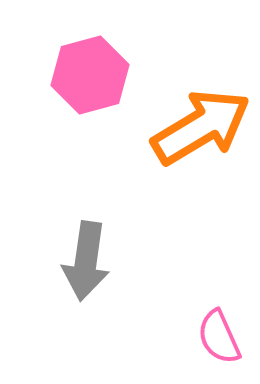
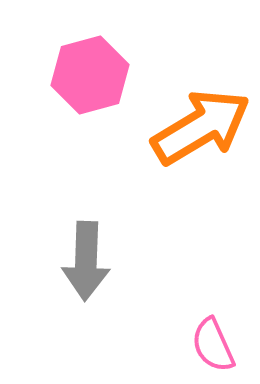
gray arrow: rotated 6 degrees counterclockwise
pink semicircle: moved 6 px left, 8 px down
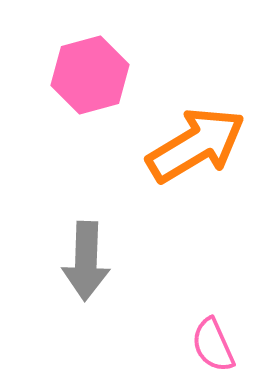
orange arrow: moved 5 px left, 18 px down
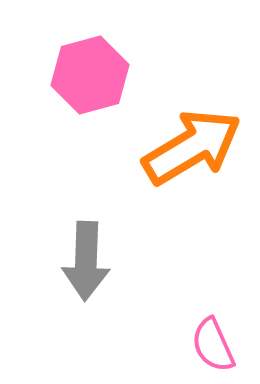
orange arrow: moved 4 px left, 2 px down
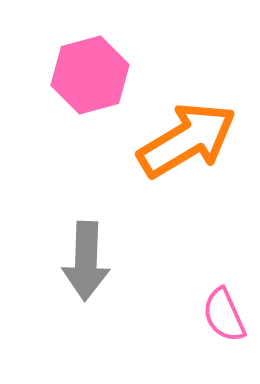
orange arrow: moved 5 px left, 7 px up
pink semicircle: moved 11 px right, 30 px up
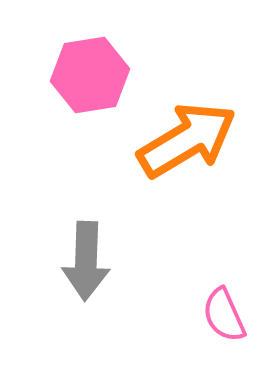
pink hexagon: rotated 6 degrees clockwise
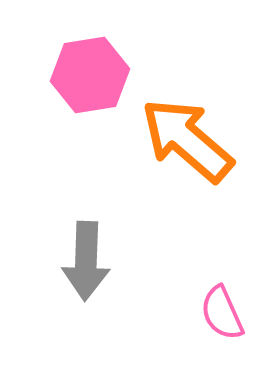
orange arrow: rotated 108 degrees counterclockwise
pink semicircle: moved 2 px left, 2 px up
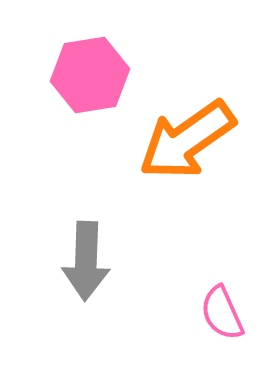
orange arrow: rotated 76 degrees counterclockwise
